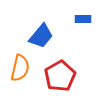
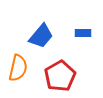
blue rectangle: moved 14 px down
orange semicircle: moved 2 px left
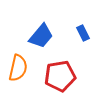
blue rectangle: rotated 63 degrees clockwise
red pentagon: rotated 20 degrees clockwise
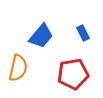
red pentagon: moved 13 px right, 2 px up
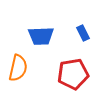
blue trapezoid: rotated 48 degrees clockwise
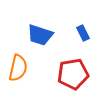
blue trapezoid: moved 1 px left, 1 px up; rotated 20 degrees clockwise
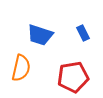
orange semicircle: moved 3 px right
red pentagon: moved 3 px down
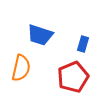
blue rectangle: moved 11 px down; rotated 42 degrees clockwise
red pentagon: rotated 12 degrees counterclockwise
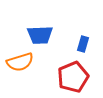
blue trapezoid: rotated 20 degrees counterclockwise
orange semicircle: moved 1 px left, 6 px up; rotated 60 degrees clockwise
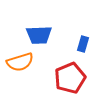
blue trapezoid: moved 1 px left
red pentagon: moved 3 px left, 1 px down
